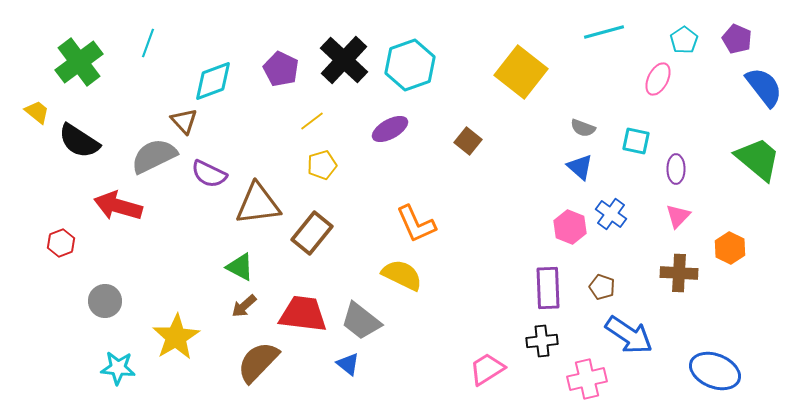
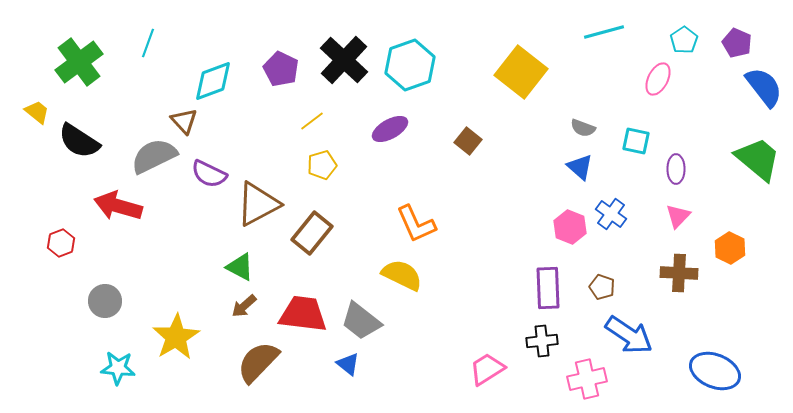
purple pentagon at (737, 39): moved 4 px down
brown triangle at (258, 204): rotated 21 degrees counterclockwise
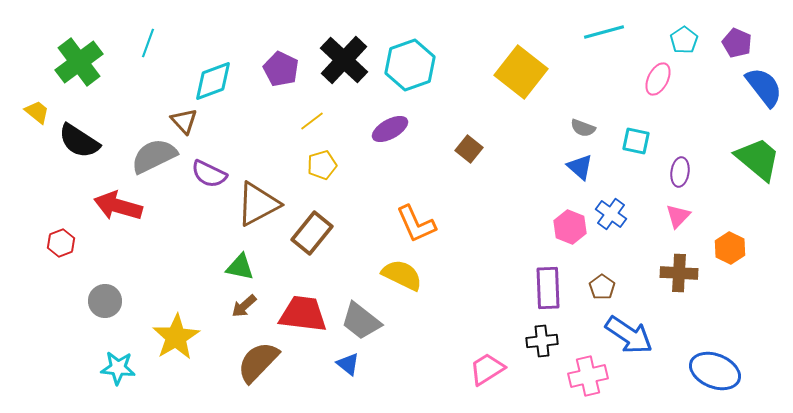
brown square at (468, 141): moved 1 px right, 8 px down
purple ellipse at (676, 169): moved 4 px right, 3 px down; rotated 8 degrees clockwise
green triangle at (240, 267): rotated 16 degrees counterclockwise
brown pentagon at (602, 287): rotated 15 degrees clockwise
pink cross at (587, 379): moved 1 px right, 3 px up
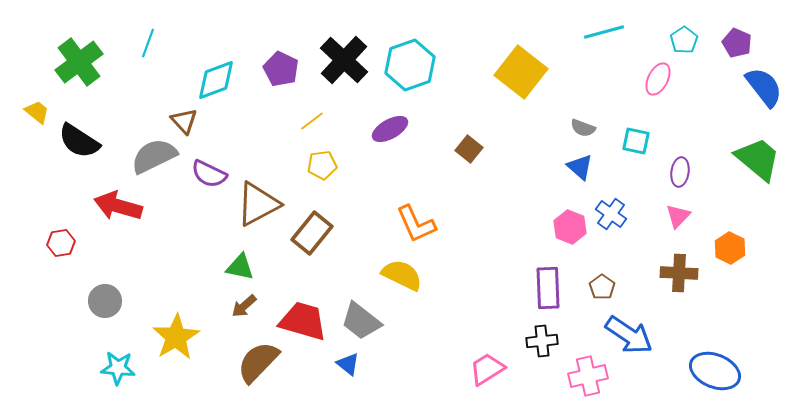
cyan diamond at (213, 81): moved 3 px right, 1 px up
yellow pentagon at (322, 165): rotated 8 degrees clockwise
red hexagon at (61, 243): rotated 12 degrees clockwise
red trapezoid at (303, 314): moved 7 px down; rotated 9 degrees clockwise
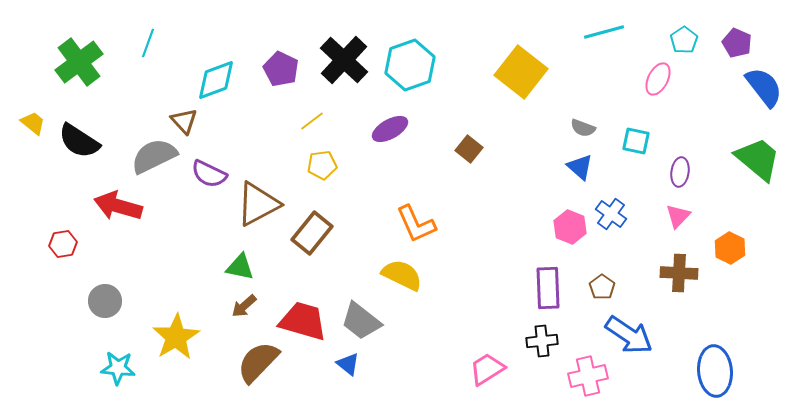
yellow trapezoid at (37, 112): moved 4 px left, 11 px down
red hexagon at (61, 243): moved 2 px right, 1 px down
blue ellipse at (715, 371): rotated 63 degrees clockwise
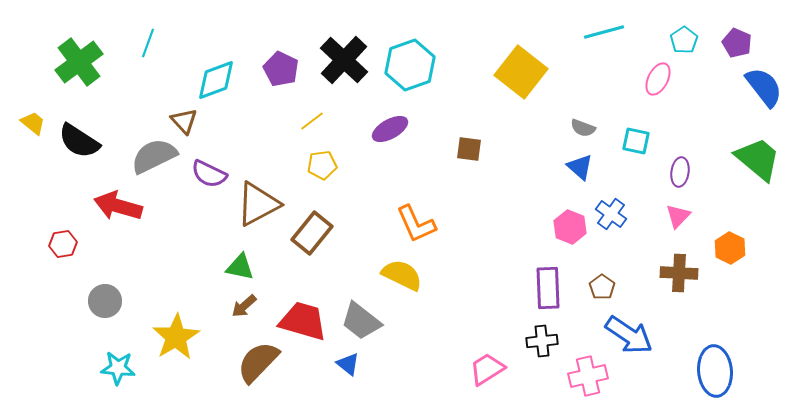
brown square at (469, 149): rotated 32 degrees counterclockwise
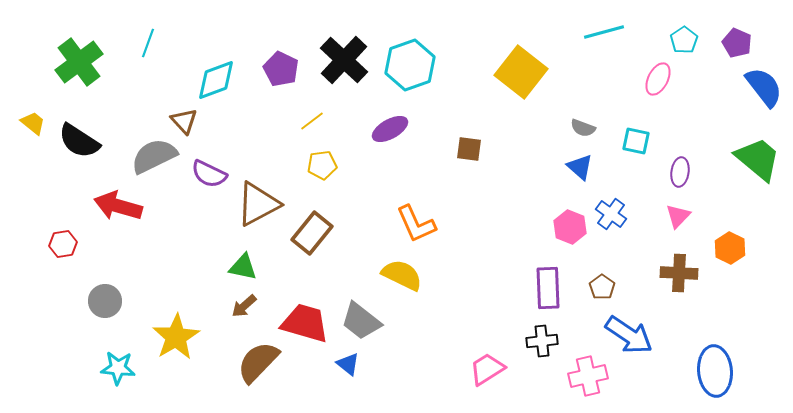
green triangle at (240, 267): moved 3 px right
red trapezoid at (303, 321): moved 2 px right, 2 px down
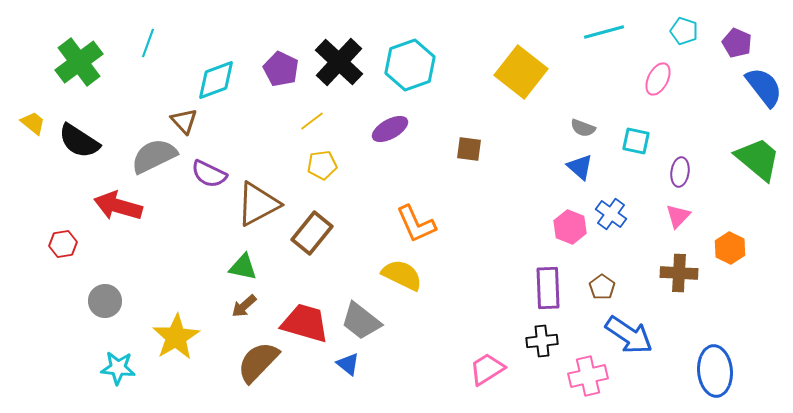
cyan pentagon at (684, 40): moved 9 px up; rotated 20 degrees counterclockwise
black cross at (344, 60): moved 5 px left, 2 px down
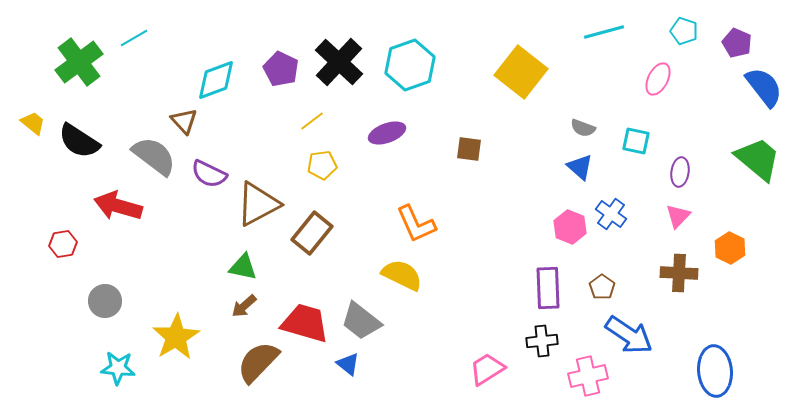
cyan line at (148, 43): moved 14 px left, 5 px up; rotated 40 degrees clockwise
purple ellipse at (390, 129): moved 3 px left, 4 px down; rotated 9 degrees clockwise
gray semicircle at (154, 156): rotated 63 degrees clockwise
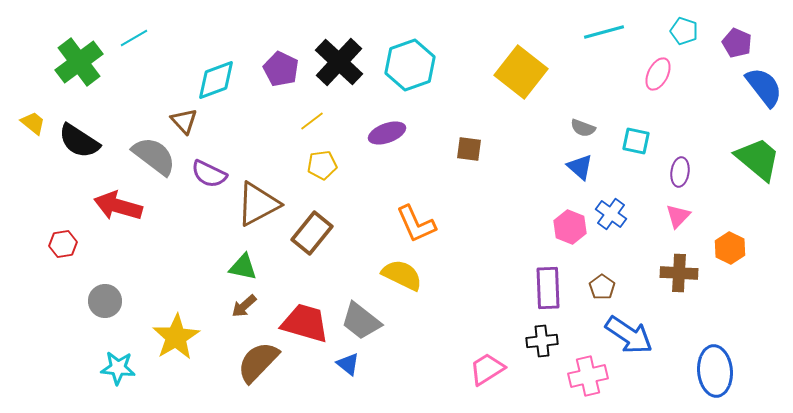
pink ellipse at (658, 79): moved 5 px up
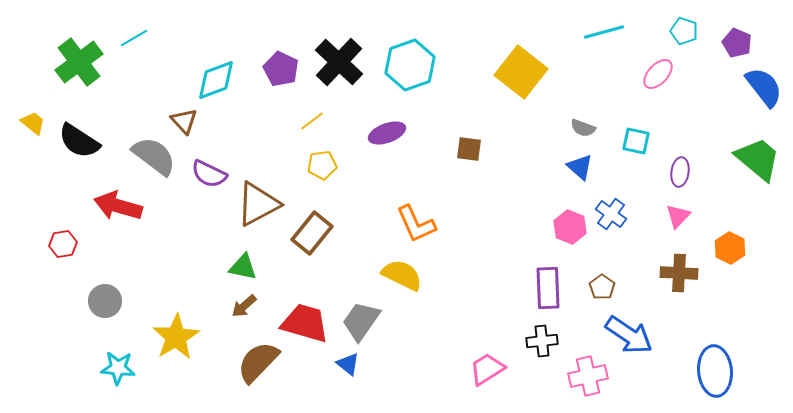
pink ellipse at (658, 74): rotated 16 degrees clockwise
gray trapezoid at (361, 321): rotated 87 degrees clockwise
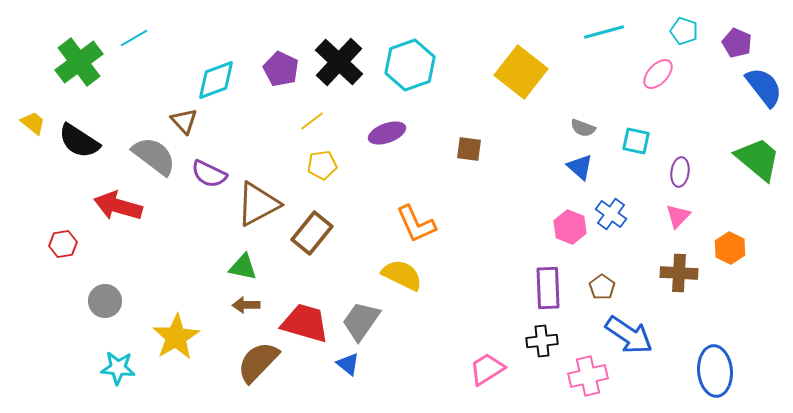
brown arrow at (244, 306): moved 2 px right, 1 px up; rotated 40 degrees clockwise
